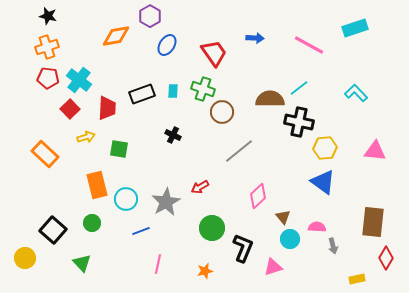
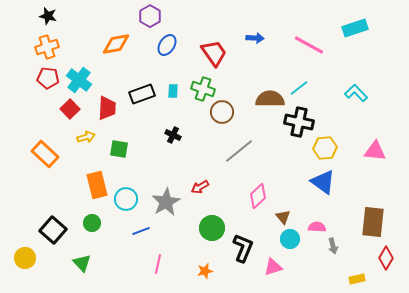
orange diamond at (116, 36): moved 8 px down
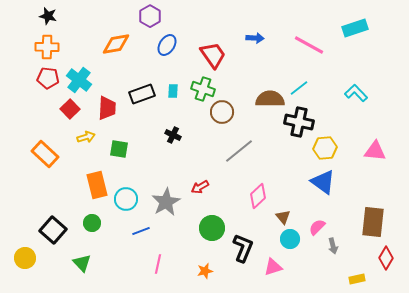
orange cross at (47, 47): rotated 20 degrees clockwise
red trapezoid at (214, 53): moved 1 px left, 2 px down
pink semicircle at (317, 227): rotated 48 degrees counterclockwise
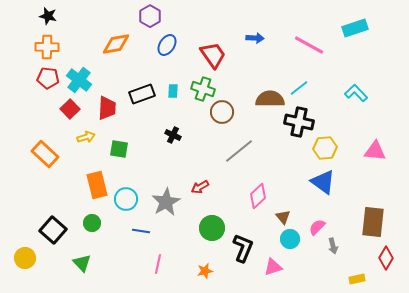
blue line at (141, 231): rotated 30 degrees clockwise
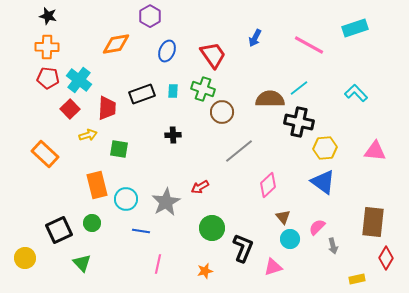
blue arrow at (255, 38): rotated 114 degrees clockwise
blue ellipse at (167, 45): moved 6 px down; rotated 10 degrees counterclockwise
black cross at (173, 135): rotated 28 degrees counterclockwise
yellow arrow at (86, 137): moved 2 px right, 2 px up
pink diamond at (258, 196): moved 10 px right, 11 px up
black square at (53, 230): moved 6 px right; rotated 24 degrees clockwise
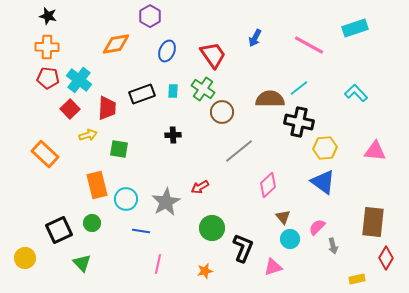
green cross at (203, 89): rotated 15 degrees clockwise
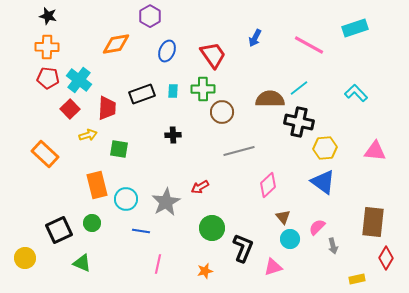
green cross at (203, 89): rotated 35 degrees counterclockwise
gray line at (239, 151): rotated 24 degrees clockwise
green triangle at (82, 263): rotated 24 degrees counterclockwise
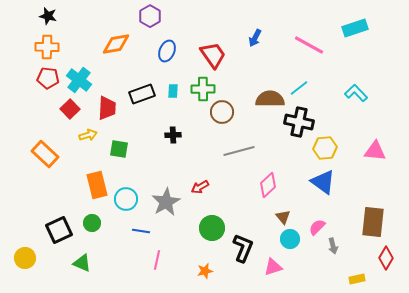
pink line at (158, 264): moved 1 px left, 4 px up
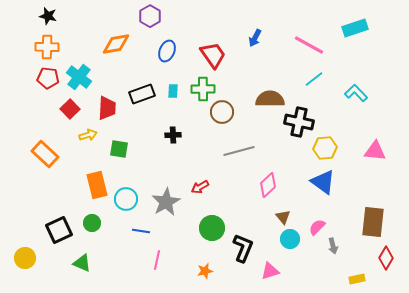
cyan cross at (79, 80): moved 3 px up
cyan line at (299, 88): moved 15 px right, 9 px up
pink triangle at (273, 267): moved 3 px left, 4 px down
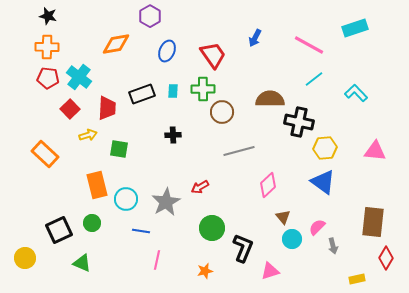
cyan circle at (290, 239): moved 2 px right
